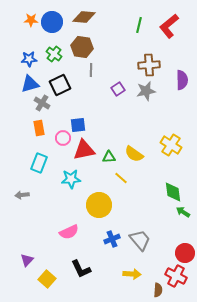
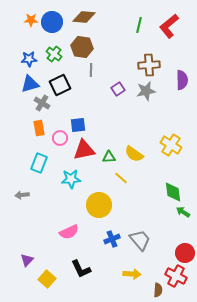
pink circle: moved 3 px left
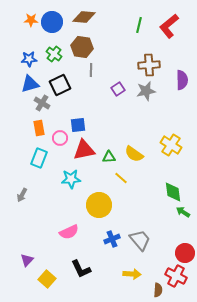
cyan rectangle: moved 5 px up
gray arrow: rotated 56 degrees counterclockwise
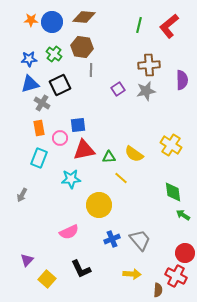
green arrow: moved 3 px down
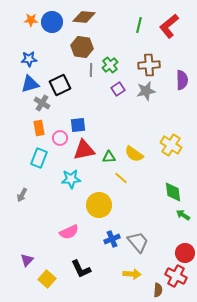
green cross: moved 56 px right, 11 px down; rotated 14 degrees clockwise
gray trapezoid: moved 2 px left, 2 px down
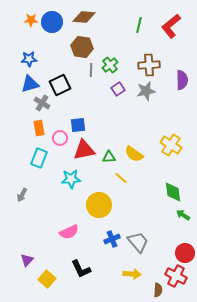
red L-shape: moved 2 px right
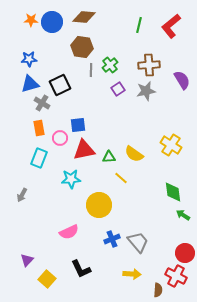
purple semicircle: rotated 30 degrees counterclockwise
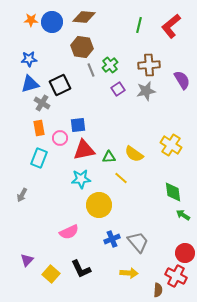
gray line: rotated 24 degrees counterclockwise
cyan star: moved 10 px right
yellow arrow: moved 3 px left, 1 px up
yellow square: moved 4 px right, 5 px up
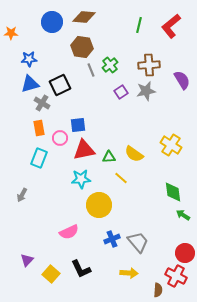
orange star: moved 20 px left, 13 px down
purple square: moved 3 px right, 3 px down
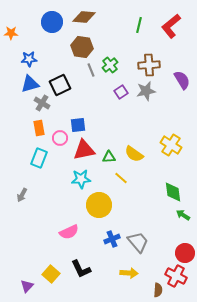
purple triangle: moved 26 px down
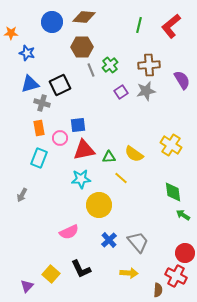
brown hexagon: rotated 10 degrees counterclockwise
blue star: moved 2 px left, 6 px up; rotated 21 degrees clockwise
gray cross: rotated 14 degrees counterclockwise
blue cross: moved 3 px left, 1 px down; rotated 21 degrees counterclockwise
